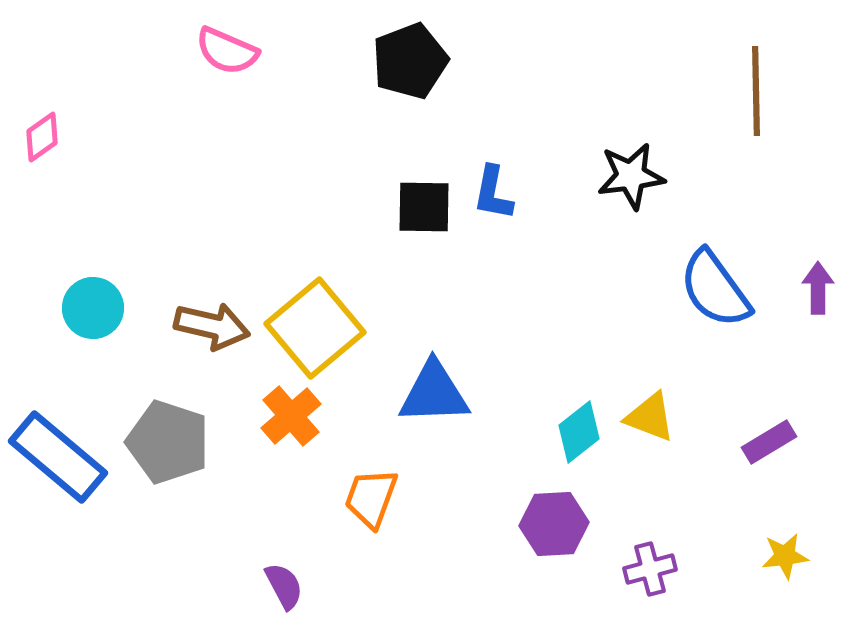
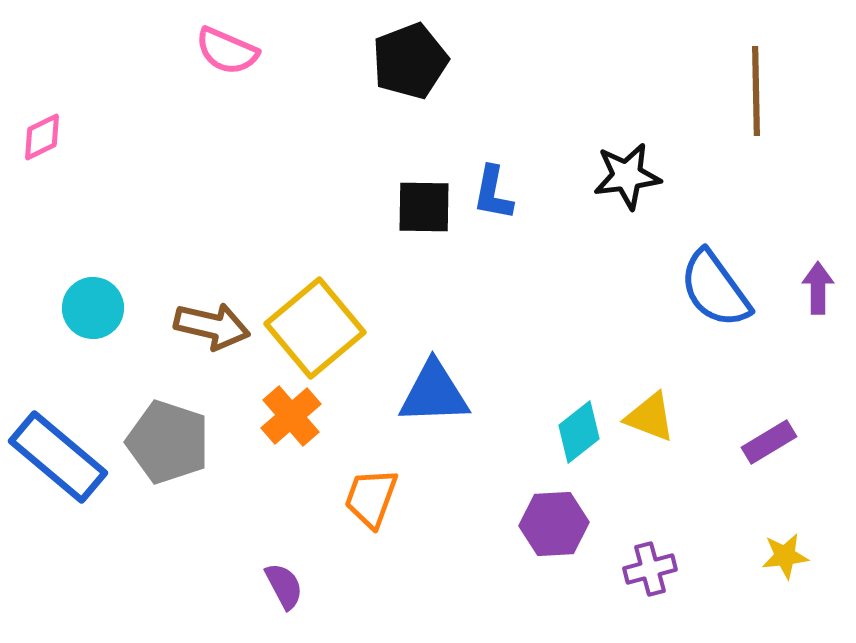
pink diamond: rotated 9 degrees clockwise
black star: moved 4 px left
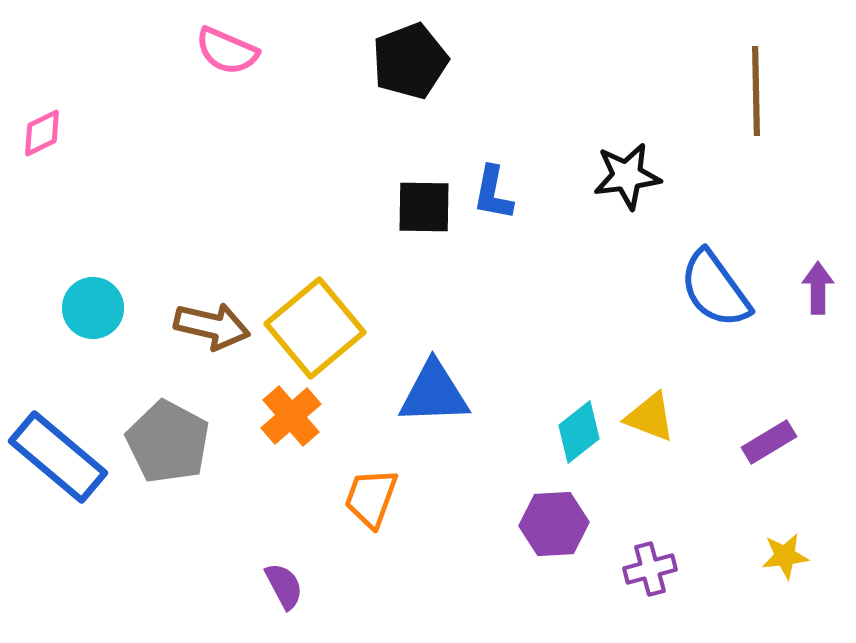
pink diamond: moved 4 px up
gray pentagon: rotated 10 degrees clockwise
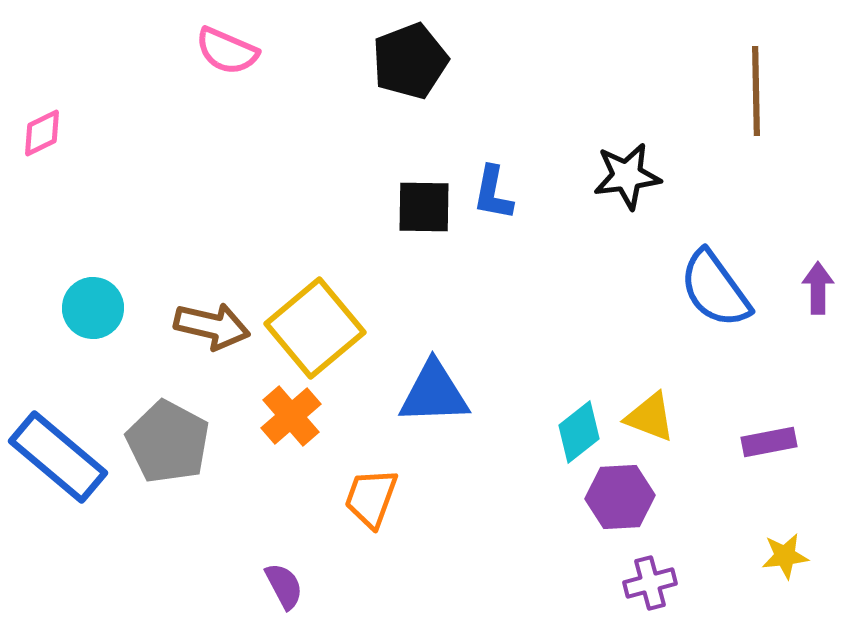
purple rectangle: rotated 20 degrees clockwise
purple hexagon: moved 66 px right, 27 px up
purple cross: moved 14 px down
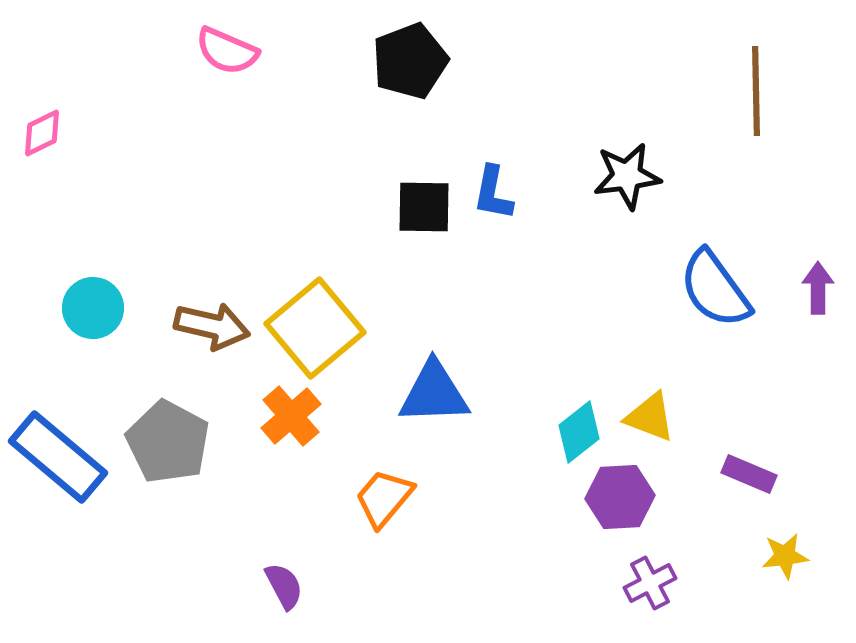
purple rectangle: moved 20 px left, 32 px down; rotated 34 degrees clockwise
orange trapezoid: moved 13 px right; rotated 20 degrees clockwise
purple cross: rotated 12 degrees counterclockwise
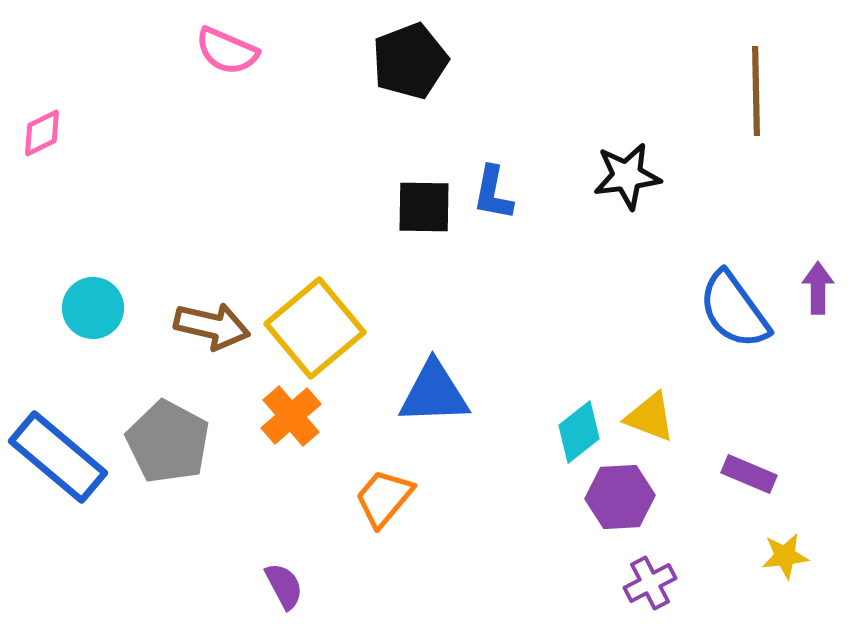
blue semicircle: moved 19 px right, 21 px down
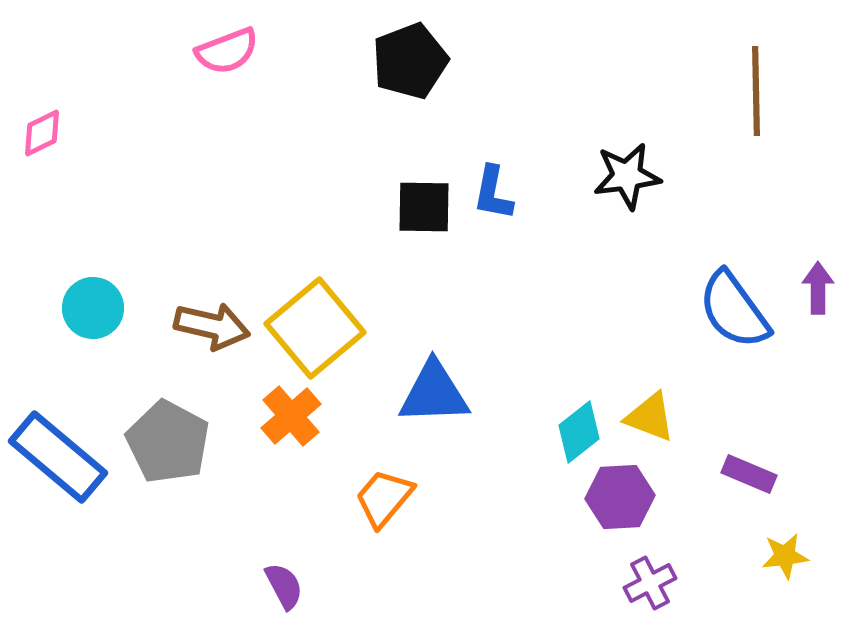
pink semicircle: rotated 44 degrees counterclockwise
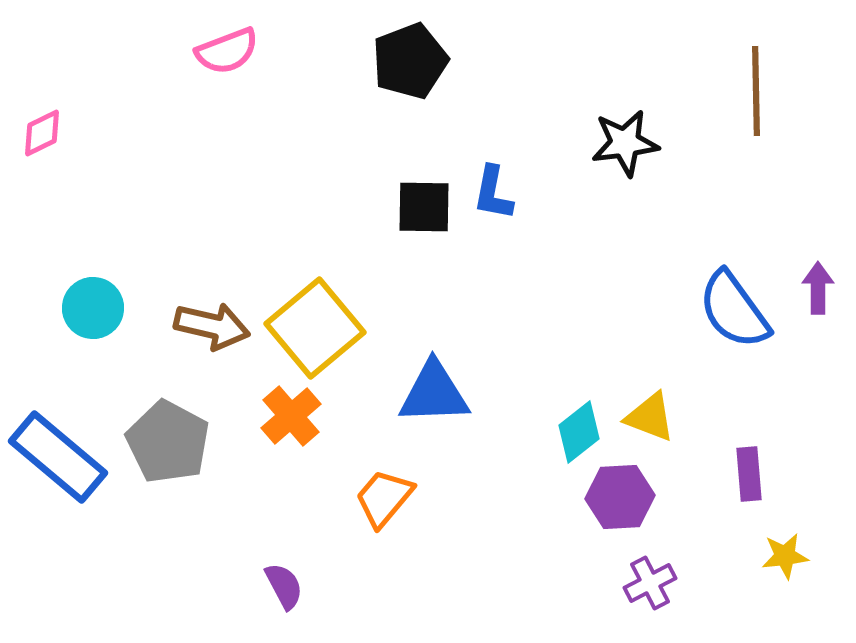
black star: moved 2 px left, 33 px up
purple rectangle: rotated 62 degrees clockwise
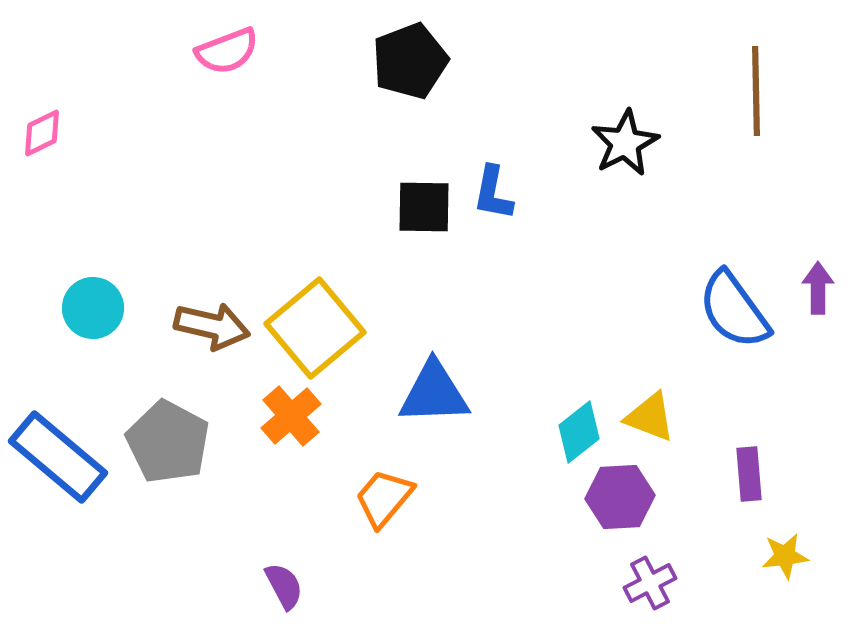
black star: rotated 20 degrees counterclockwise
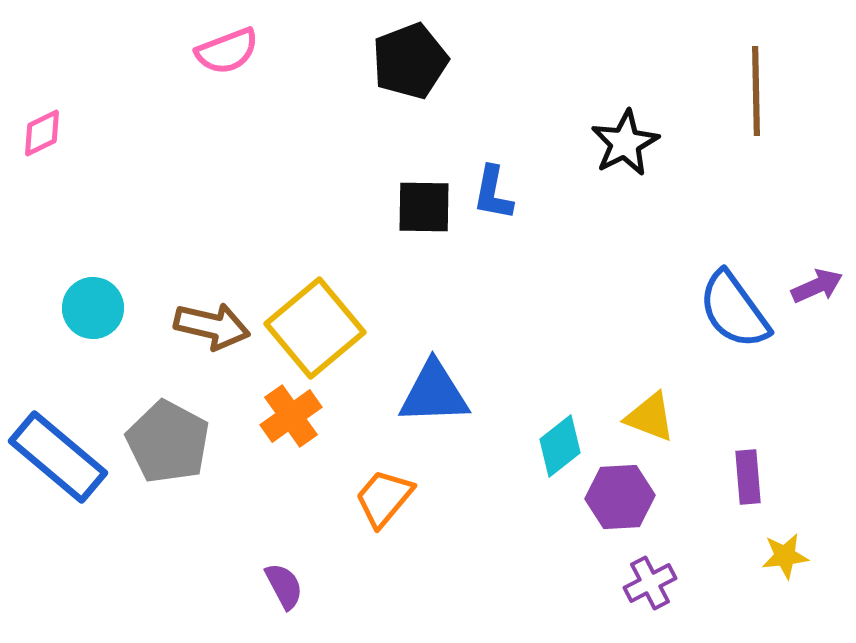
purple arrow: moved 1 px left, 2 px up; rotated 66 degrees clockwise
orange cross: rotated 6 degrees clockwise
cyan diamond: moved 19 px left, 14 px down
purple rectangle: moved 1 px left, 3 px down
